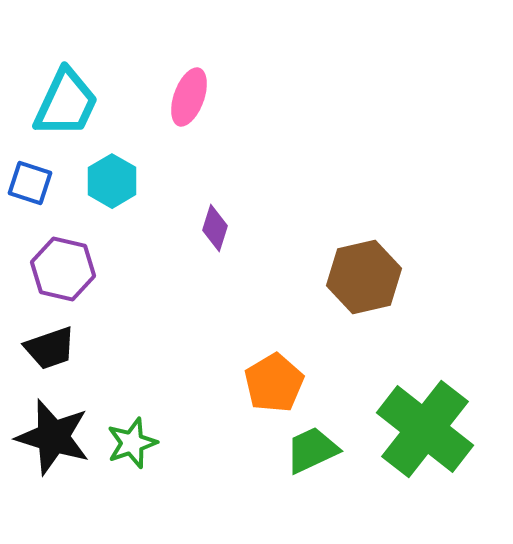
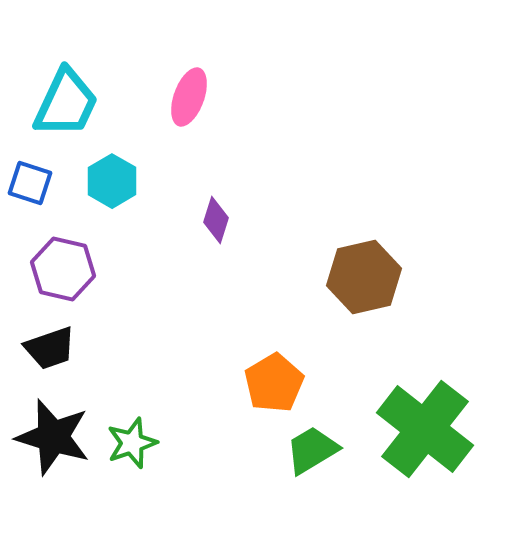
purple diamond: moved 1 px right, 8 px up
green trapezoid: rotated 6 degrees counterclockwise
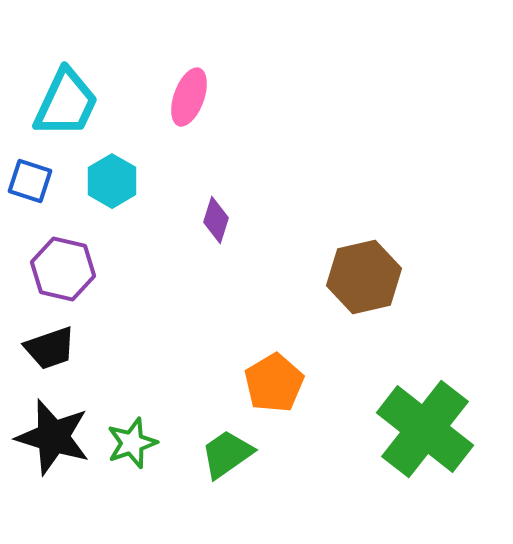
blue square: moved 2 px up
green trapezoid: moved 85 px left, 4 px down; rotated 4 degrees counterclockwise
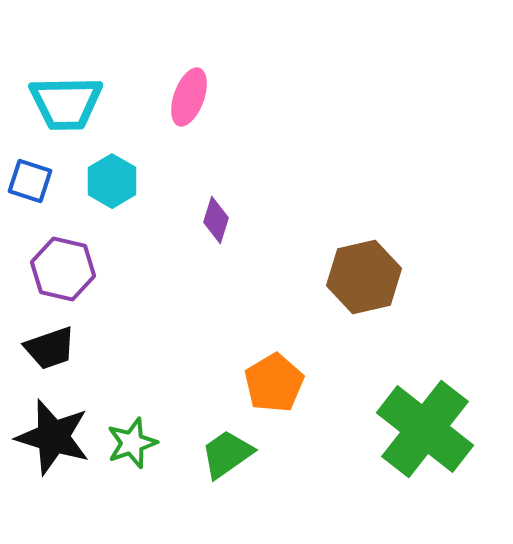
cyan trapezoid: rotated 64 degrees clockwise
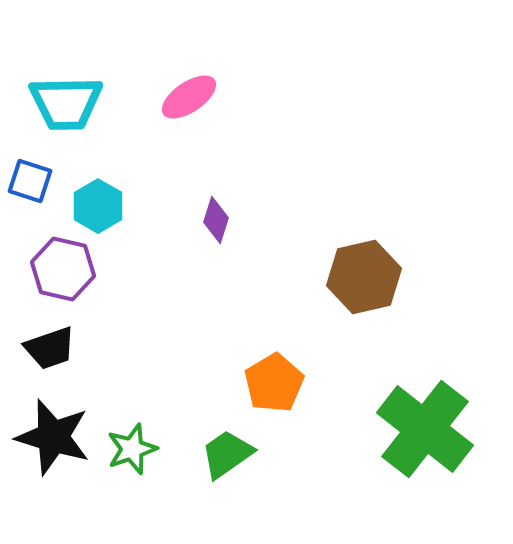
pink ellipse: rotated 36 degrees clockwise
cyan hexagon: moved 14 px left, 25 px down
green star: moved 6 px down
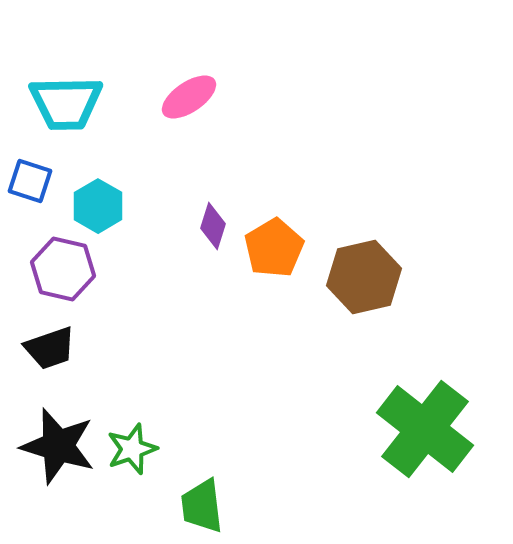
purple diamond: moved 3 px left, 6 px down
orange pentagon: moved 135 px up
black star: moved 5 px right, 9 px down
green trapezoid: moved 25 px left, 52 px down; rotated 62 degrees counterclockwise
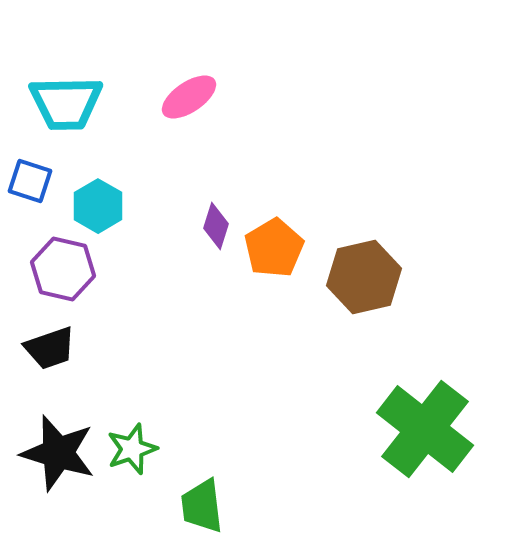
purple diamond: moved 3 px right
black star: moved 7 px down
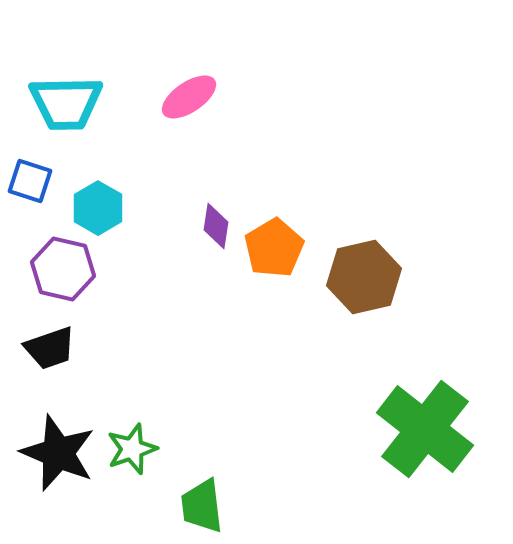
cyan hexagon: moved 2 px down
purple diamond: rotated 9 degrees counterclockwise
black star: rotated 6 degrees clockwise
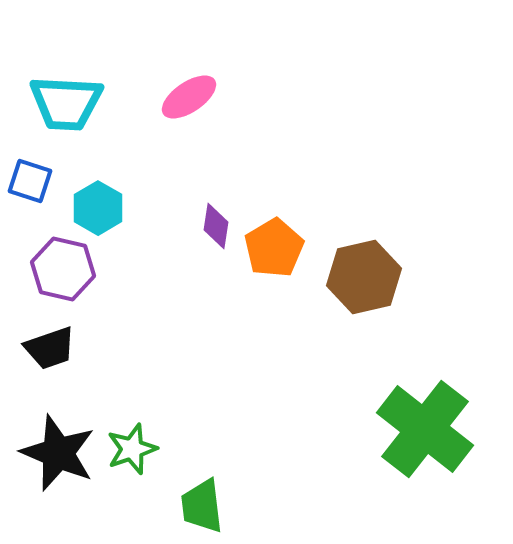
cyan trapezoid: rotated 4 degrees clockwise
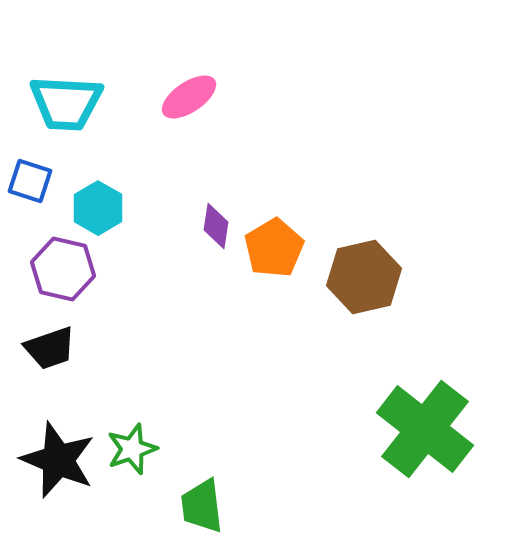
black star: moved 7 px down
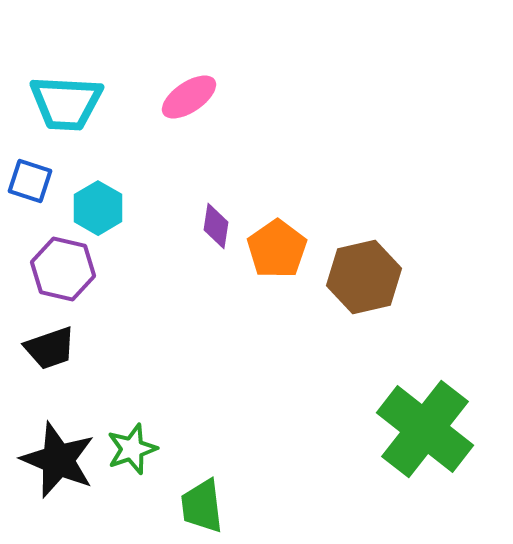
orange pentagon: moved 3 px right, 1 px down; rotated 4 degrees counterclockwise
